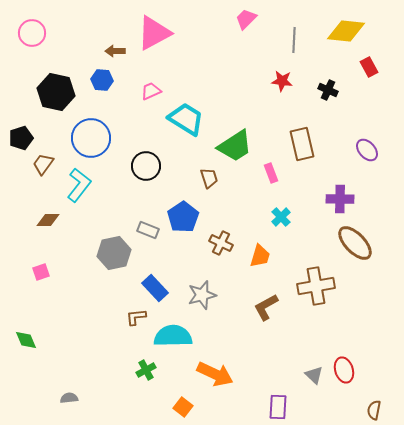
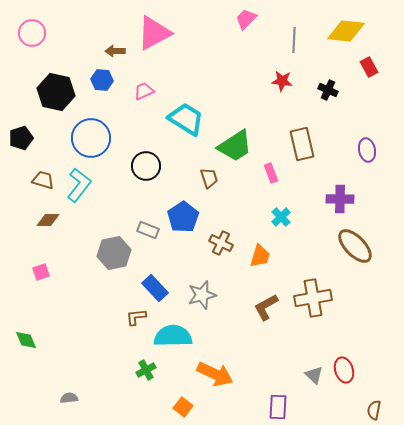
pink trapezoid at (151, 91): moved 7 px left
purple ellipse at (367, 150): rotated 30 degrees clockwise
brown trapezoid at (43, 164): moved 16 px down; rotated 70 degrees clockwise
brown ellipse at (355, 243): moved 3 px down
brown cross at (316, 286): moved 3 px left, 12 px down
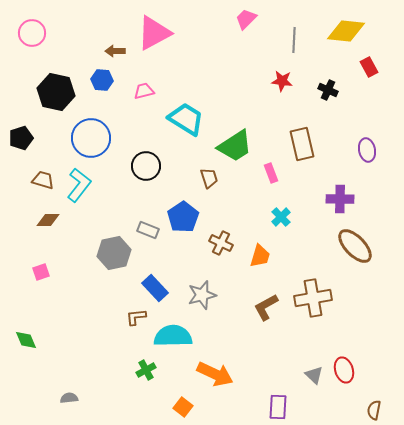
pink trapezoid at (144, 91): rotated 10 degrees clockwise
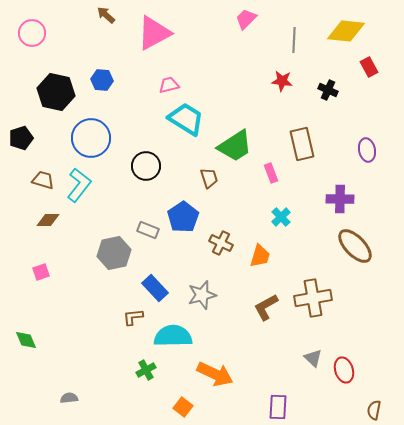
brown arrow at (115, 51): moved 9 px left, 36 px up; rotated 42 degrees clockwise
pink trapezoid at (144, 91): moved 25 px right, 6 px up
brown L-shape at (136, 317): moved 3 px left
gray triangle at (314, 375): moved 1 px left, 17 px up
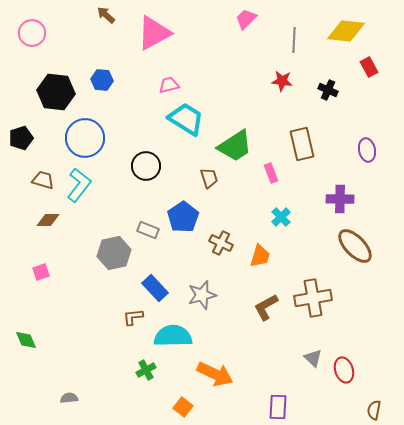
black hexagon at (56, 92): rotated 6 degrees counterclockwise
blue circle at (91, 138): moved 6 px left
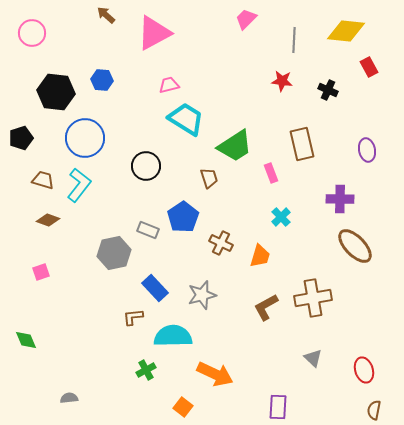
brown diamond at (48, 220): rotated 20 degrees clockwise
red ellipse at (344, 370): moved 20 px right
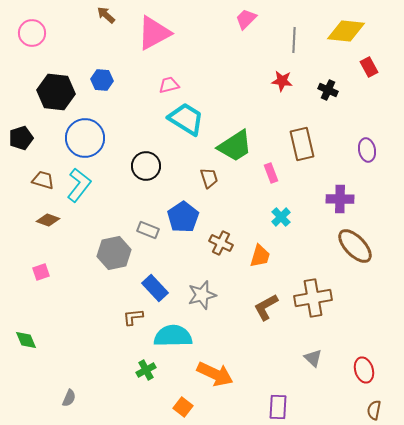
gray semicircle at (69, 398): rotated 120 degrees clockwise
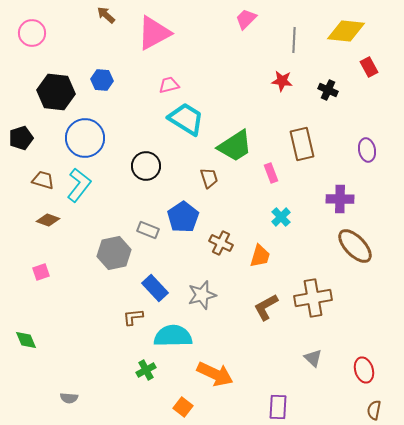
gray semicircle at (69, 398): rotated 72 degrees clockwise
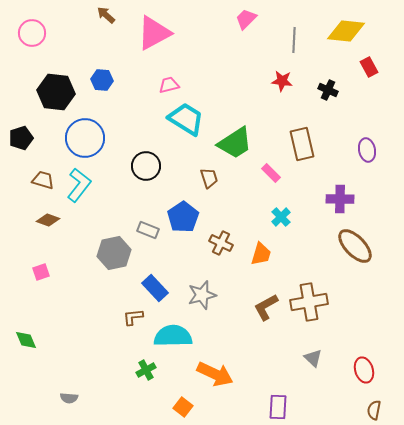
green trapezoid at (235, 146): moved 3 px up
pink rectangle at (271, 173): rotated 24 degrees counterclockwise
orange trapezoid at (260, 256): moved 1 px right, 2 px up
brown cross at (313, 298): moved 4 px left, 4 px down
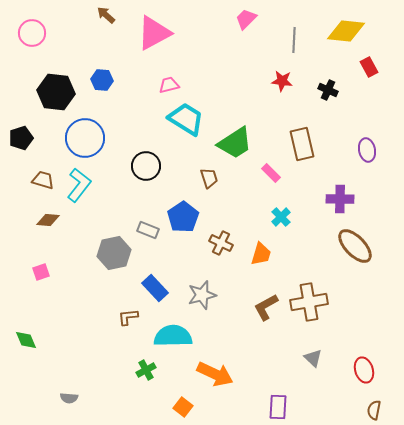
brown diamond at (48, 220): rotated 15 degrees counterclockwise
brown L-shape at (133, 317): moved 5 px left
